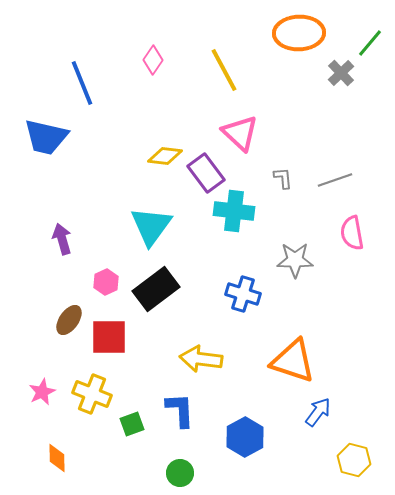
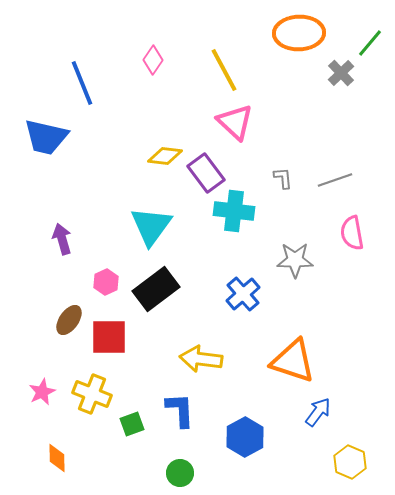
pink triangle: moved 5 px left, 11 px up
blue cross: rotated 32 degrees clockwise
yellow hexagon: moved 4 px left, 2 px down; rotated 8 degrees clockwise
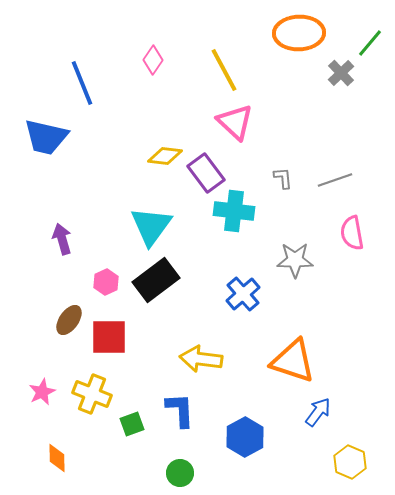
black rectangle: moved 9 px up
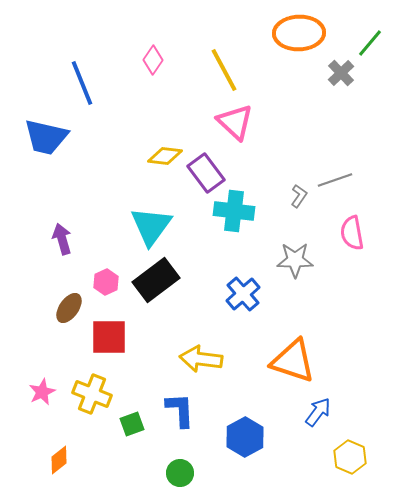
gray L-shape: moved 16 px right, 18 px down; rotated 40 degrees clockwise
brown ellipse: moved 12 px up
orange diamond: moved 2 px right, 2 px down; rotated 52 degrees clockwise
yellow hexagon: moved 5 px up
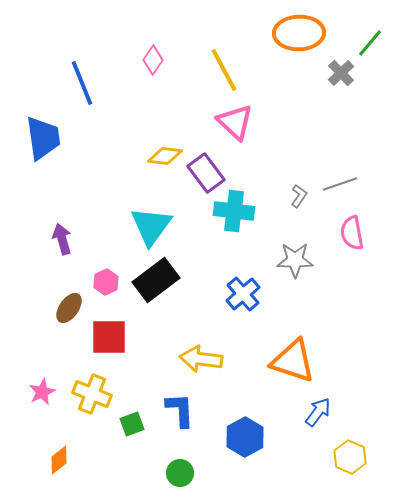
blue trapezoid: moved 3 px left, 1 px down; rotated 111 degrees counterclockwise
gray line: moved 5 px right, 4 px down
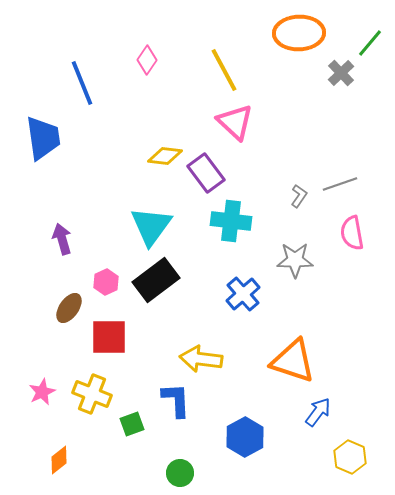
pink diamond: moved 6 px left
cyan cross: moved 3 px left, 10 px down
blue L-shape: moved 4 px left, 10 px up
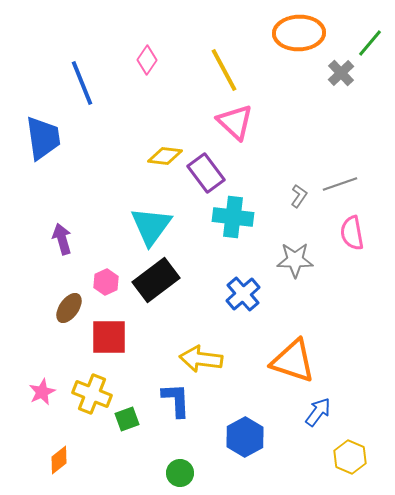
cyan cross: moved 2 px right, 4 px up
green square: moved 5 px left, 5 px up
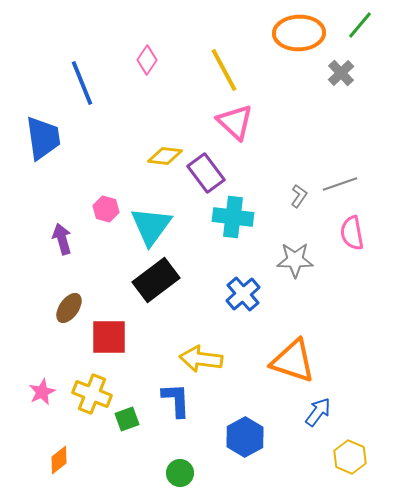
green line: moved 10 px left, 18 px up
pink hexagon: moved 73 px up; rotated 20 degrees counterclockwise
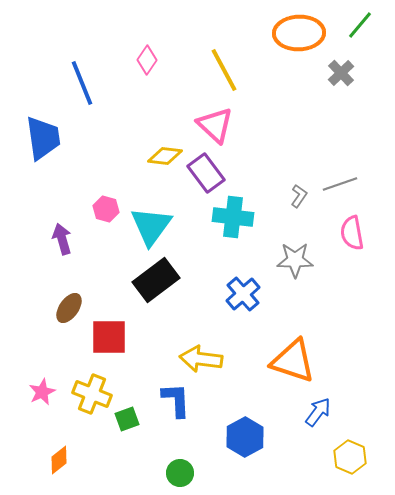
pink triangle: moved 20 px left, 3 px down
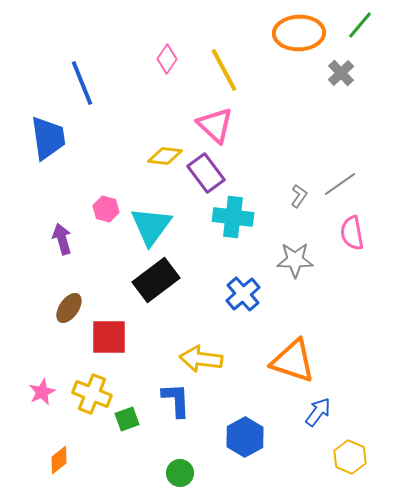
pink diamond: moved 20 px right, 1 px up
blue trapezoid: moved 5 px right
gray line: rotated 16 degrees counterclockwise
